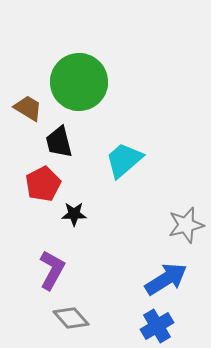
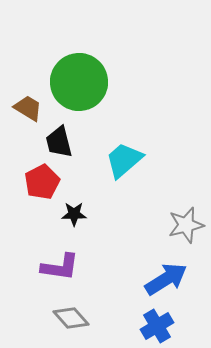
red pentagon: moved 1 px left, 2 px up
purple L-shape: moved 8 px right, 3 px up; rotated 69 degrees clockwise
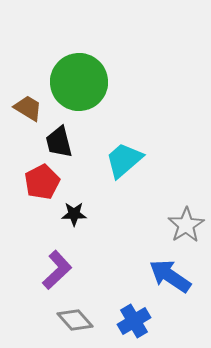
gray star: rotated 18 degrees counterclockwise
purple L-shape: moved 3 px left, 3 px down; rotated 51 degrees counterclockwise
blue arrow: moved 4 px right, 3 px up; rotated 114 degrees counterclockwise
gray diamond: moved 4 px right, 2 px down
blue cross: moved 23 px left, 5 px up
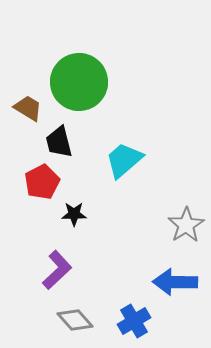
blue arrow: moved 5 px right, 6 px down; rotated 33 degrees counterclockwise
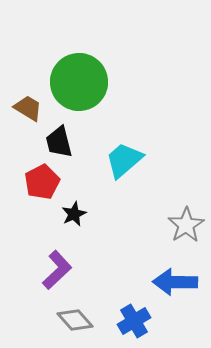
black star: rotated 25 degrees counterclockwise
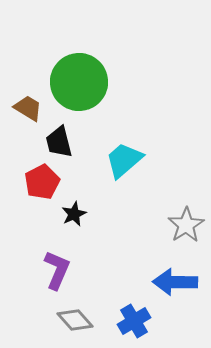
purple L-shape: rotated 24 degrees counterclockwise
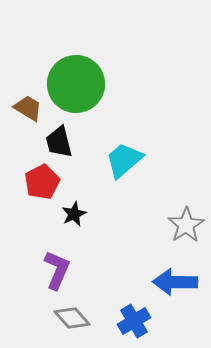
green circle: moved 3 px left, 2 px down
gray diamond: moved 3 px left, 2 px up
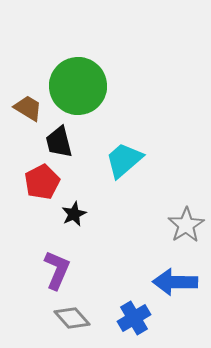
green circle: moved 2 px right, 2 px down
blue cross: moved 3 px up
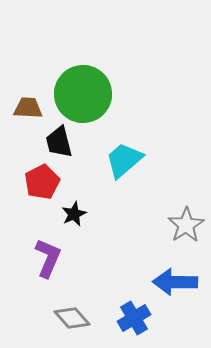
green circle: moved 5 px right, 8 px down
brown trapezoid: rotated 28 degrees counterclockwise
purple L-shape: moved 9 px left, 12 px up
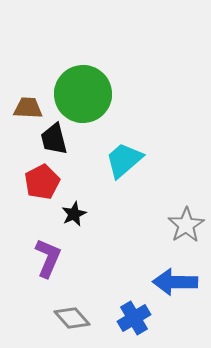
black trapezoid: moved 5 px left, 3 px up
